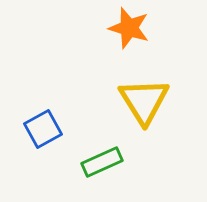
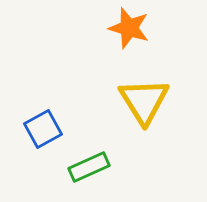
green rectangle: moved 13 px left, 5 px down
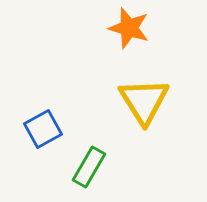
green rectangle: rotated 36 degrees counterclockwise
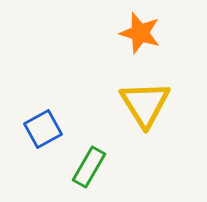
orange star: moved 11 px right, 5 px down
yellow triangle: moved 1 px right, 3 px down
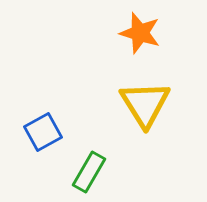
blue square: moved 3 px down
green rectangle: moved 5 px down
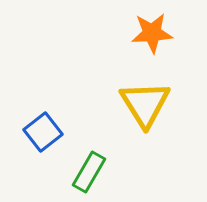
orange star: moved 12 px right; rotated 21 degrees counterclockwise
blue square: rotated 9 degrees counterclockwise
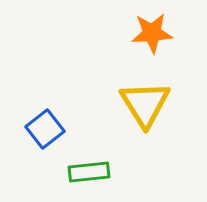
blue square: moved 2 px right, 3 px up
green rectangle: rotated 54 degrees clockwise
